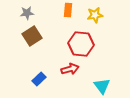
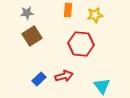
red arrow: moved 6 px left, 7 px down
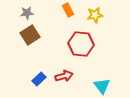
orange rectangle: rotated 32 degrees counterclockwise
brown square: moved 2 px left, 1 px up
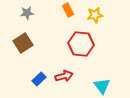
brown square: moved 7 px left, 8 px down
